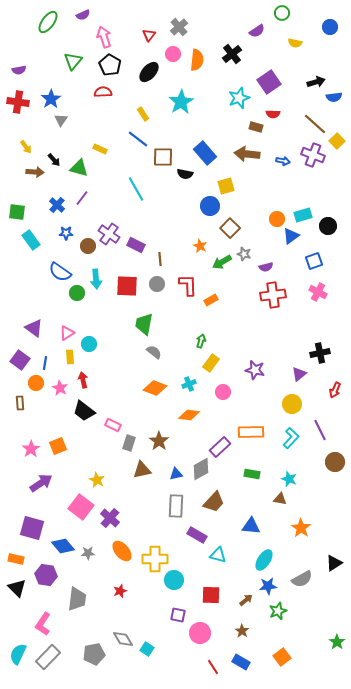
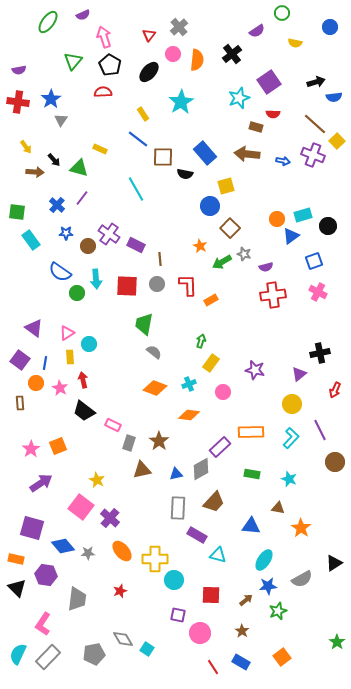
brown triangle at (280, 499): moved 2 px left, 9 px down
gray rectangle at (176, 506): moved 2 px right, 2 px down
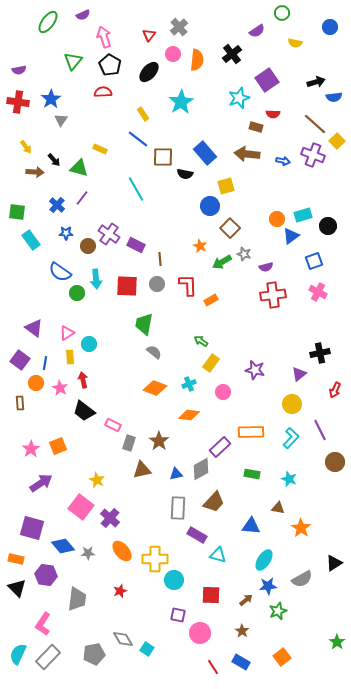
purple square at (269, 82): moved 2 px left, 2 px up
green arrow at (201, 341): rotated 72 degrees counterclockwise
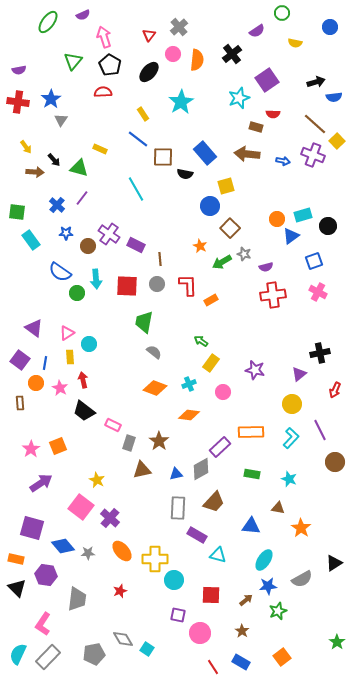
green trapezoid at (144, 324): moved 2 px up
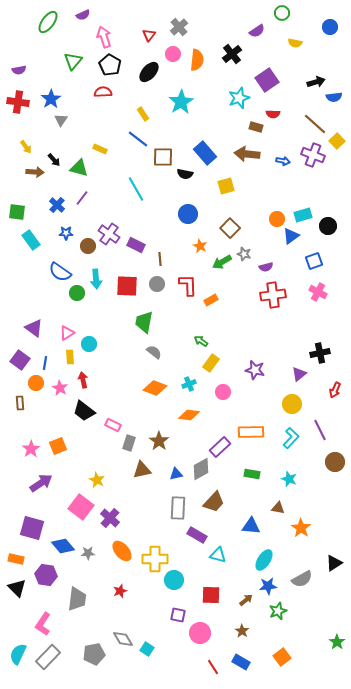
blue circle at (210, 206): moved 22 px left, 8 px down
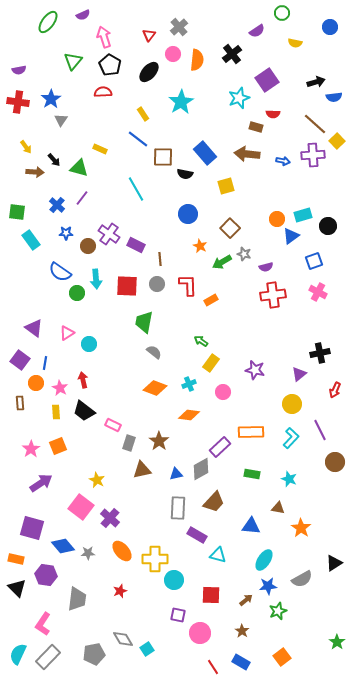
purple cross at (313, 155): rotated 25 degrees counterclockwise
yellow rectangle at (70, 357): moved 14 px left, 55 px down
cyan square at (147, 649): rotated 24 degrees clockwise
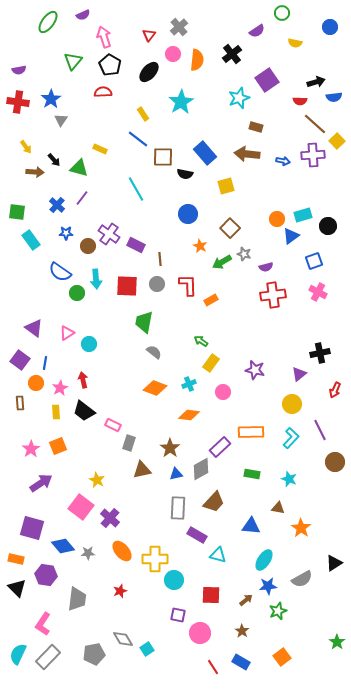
red semicircle at (273, 114): moved 27 px right, 13 px up
pink star at (60, 388): rotated 14 degrees clockwise
brown star at (159, 441): moved 11 px right, 7 px down
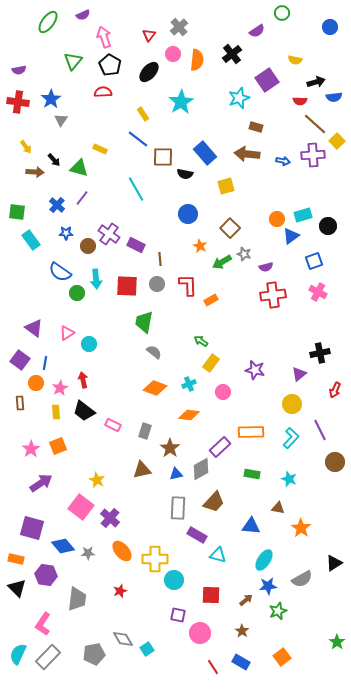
yellow semicircle at (295, 43): moved 17 px down
gray rectangle at (129, 443): moved 16 px right, 12 px up
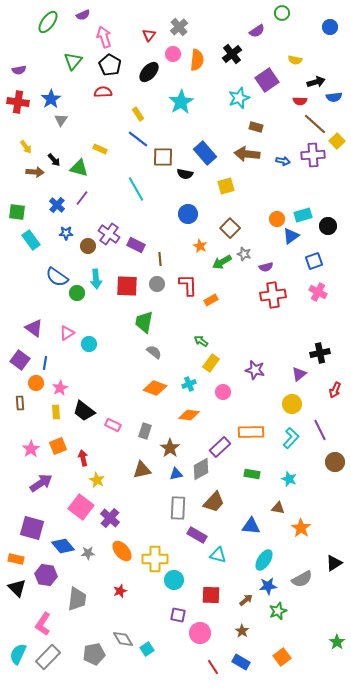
yellow rectangle at (143, 114): moved 5 px left
blue semicircle at (60, 272): moved 3 px left, 5 px down
red arrow at (83, 380): moved 78 px down
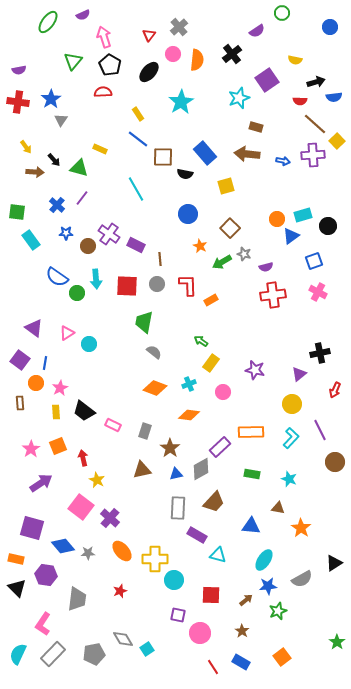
gray rectangle at (48, 657): moved 5 px right, 3 px up
